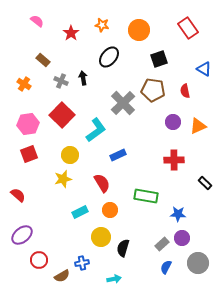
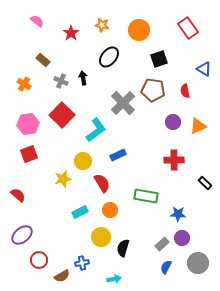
yellow circle at (70, 155): moved 13 px right, 6 px down
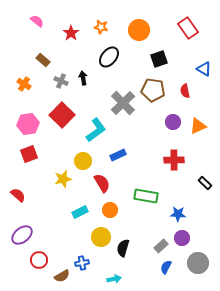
orange star at (102, 25): moved 1 px left, 2 px down
gray rectangle at (162, 244): moved 1 px left, 2 px down
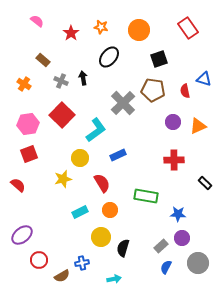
blue triangle at (204, 69): moved 10 px down; rotated 14 degrees counterclockwise
yellow circle at (83, 161): moved 3 px left, 3 px up
red semicircle at (18, 195): moved 10 px up
